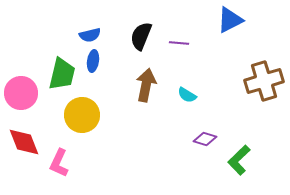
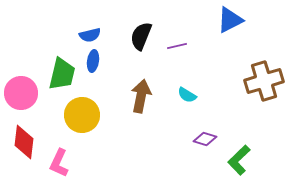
purple line: moved 2 px left, 3 px down; rotated 18 degrees counterclockwise
brown arrow: moved 5 px left, 11 px down
red diamond: rotated 28 degrees clockwise
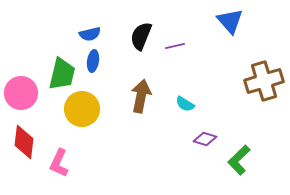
blue triangle: moved 1 px down; rotated 44 degrees counterclockwise
blue semicircle: moved 1 px up
purple line: moved 2 px left
cyan semicircle: moved 2 px left, 9 px down
yellow circle: moved 6 px up
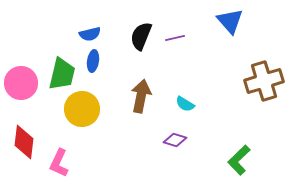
purple line: moved 8 px up
pink circle: moved 10 px up
purple diamond: moved 30 px left, 1 px down
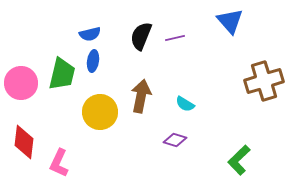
yellow circle: moved 18 px right, 3 px down
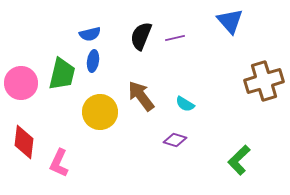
brown arrow: rotated 48 degrees counterclockwise
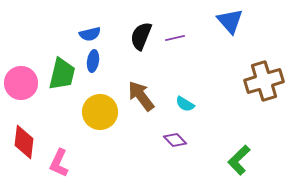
purple diamond: rotated 30 degrees clockwise
